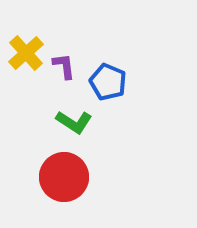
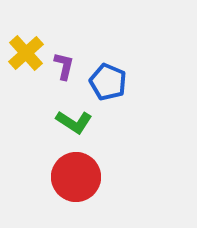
purple L-shape: rotated 20 degrees clockwise
red circle: moved 12 px right
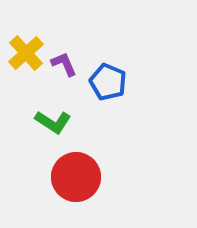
purple L-shape: moved 2 px up; rotated 36 degrees counterclockwise
green L-shape: moved 21 px left
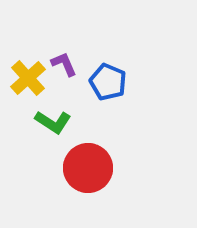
yellow cross: moved 2 px right, 25 px down
red circle: moved 12 px right, 9 px up
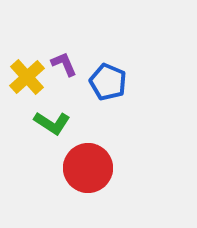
yellow cross: moved 1 px left, 1 px up
green L-shape: moved 1 px left, 1 px down
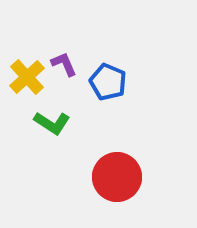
red circle: moved 29 px right, 9 px down
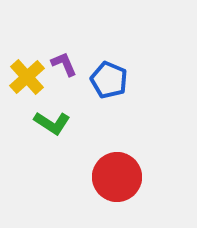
blue pentagon: moved 1 px right, 2 px up
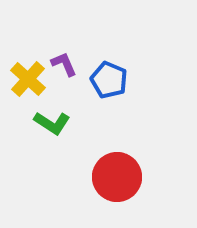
yellow cross: moved 1 px right, 2 px down; rotated 6 degrees counterclockwise
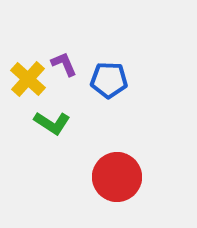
blue pentagon: rotated 21 degrees counterclockwise
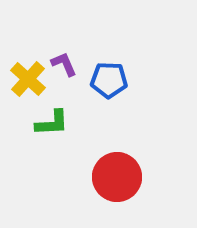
green L-shape: rotated 36 degrees counterclockwise
